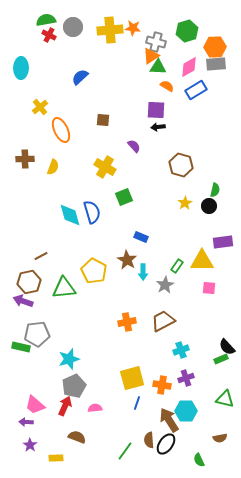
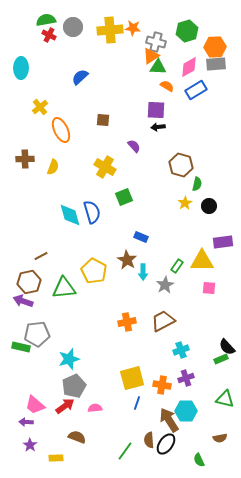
green semicircle at (215, 190): moved 18 px left, 6 px up
red arrow at (65, 406): rotated 30 degrees clockwise
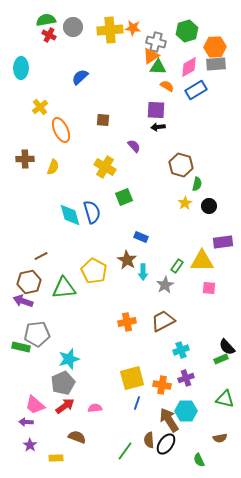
gray pentagon at (74, 386): moved 11 px left, 3 px up
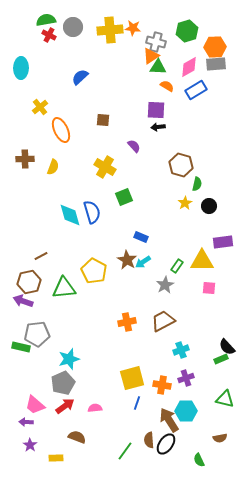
cyan arrow at (143, 272): moved 10 px up; rotated 56 degrees clockwise
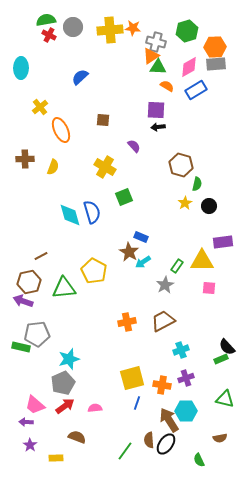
brown star at (127, 260): moved 2 px right, 8 px up
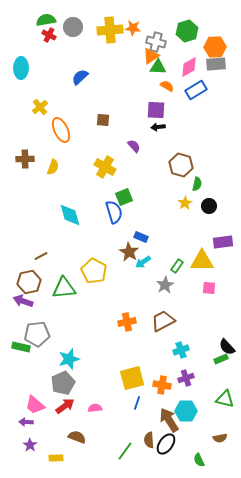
blue semicircle at (92, 212): moved 22 px right
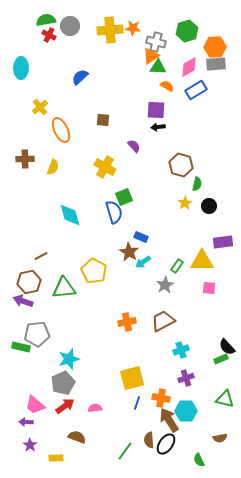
gray circle at (73, 27): moved 3 px left, 1 px up
orange cross at (162, 385): moved 1 px left, 13 px down
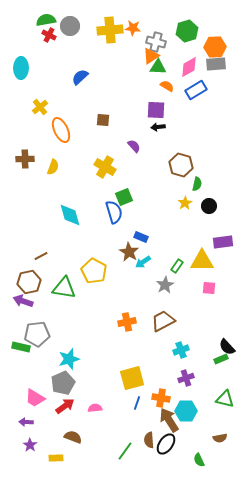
green triangle at (64, 288): rotated 15 degrees clockwise
pink trapezoid at (35, 405): moved 7 px up; rotated 10 degrees counterclockwise
brown semicircle at (77, 437): moved 4 px left
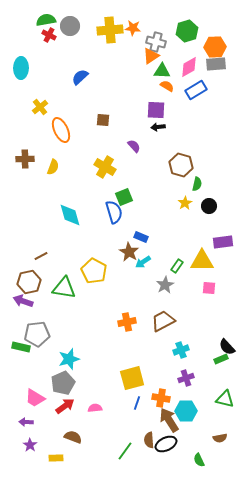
green triangle at (158, 67): moved 4 px right, 4 px down
black ellipse at (166, 444): rotated 30 degrees clockwise
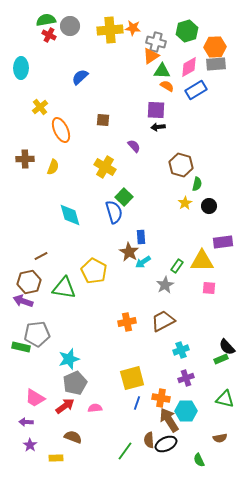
green square at (124, 197): rotated 24 degrees counterclockwise
blue rectangle at (141, 237): rotated 64 degrees clockwise
gray pentagon at (63, 383): moved 12 px right
